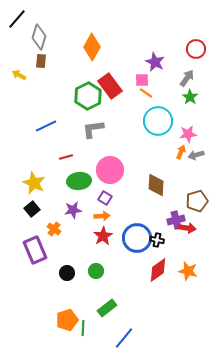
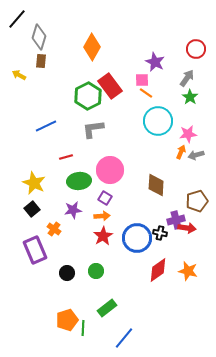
black cross at (157, 240): moved 3 px right, 7 px up
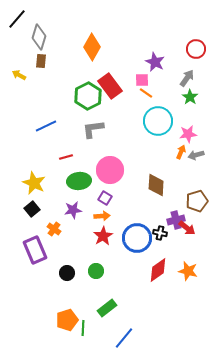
red arrow at (187, 228): rotated 30 degrees clockwise
